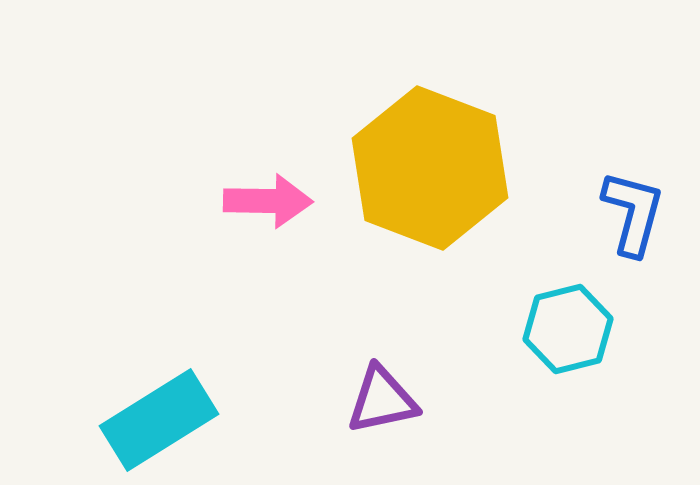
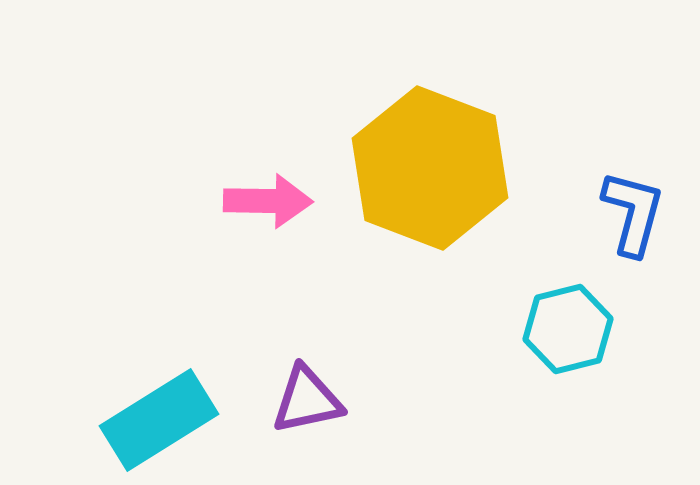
purple triangle: moved 75 px left
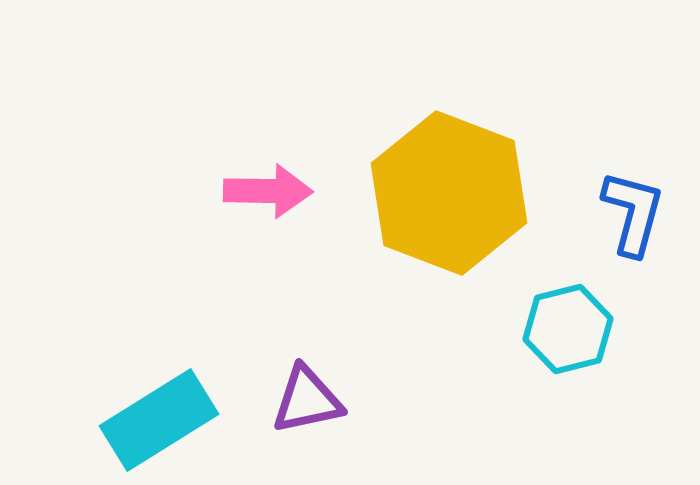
yellow hexagon: moved 19 px right, 25 px down
pink arrow: moved 10 px up
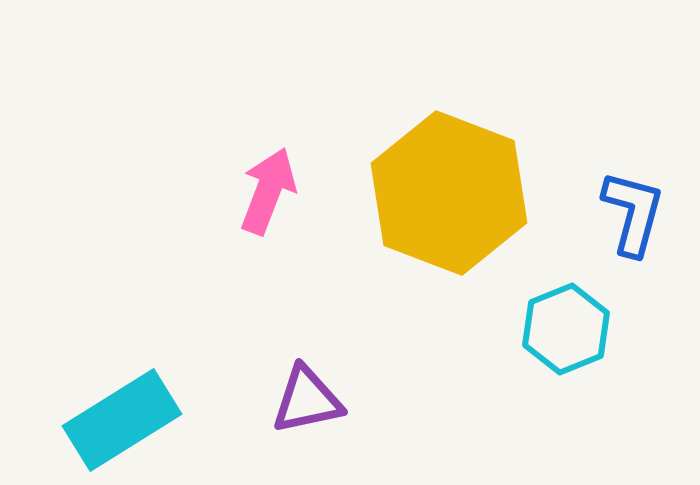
pink arrow: rotated 70 degrees counterclockwise
cyan hexagon: moved 2 px left; rotated 8 degrees counterclockwise
cyan rectangle: moved 37 px left
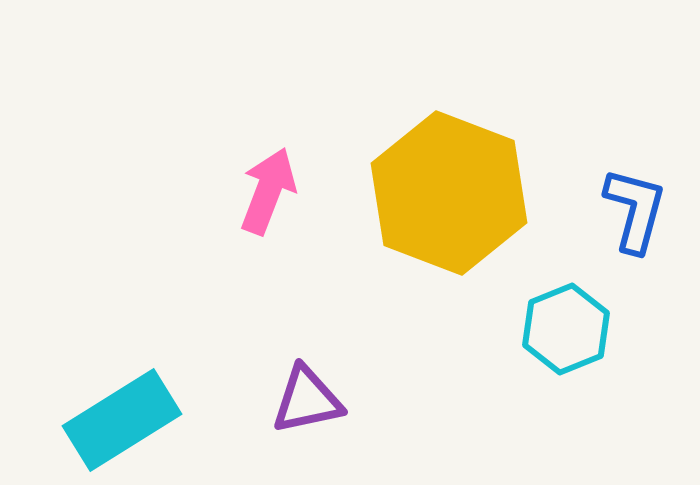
blue L-shape: moved 2 px right, 3 px up
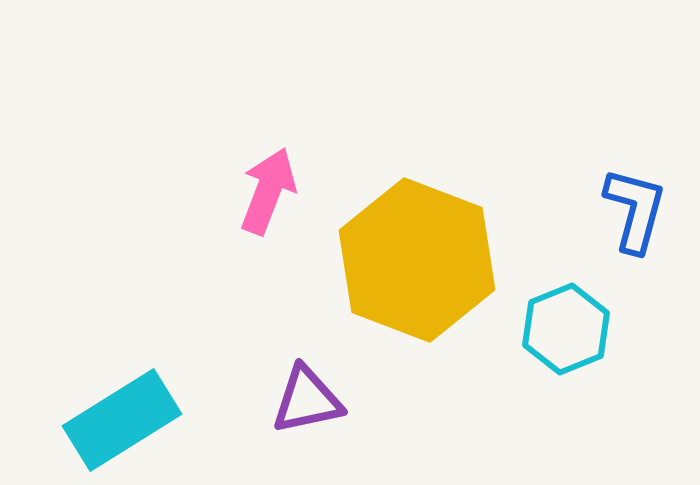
yellow hexagon: moved 32 px left, 67 px down
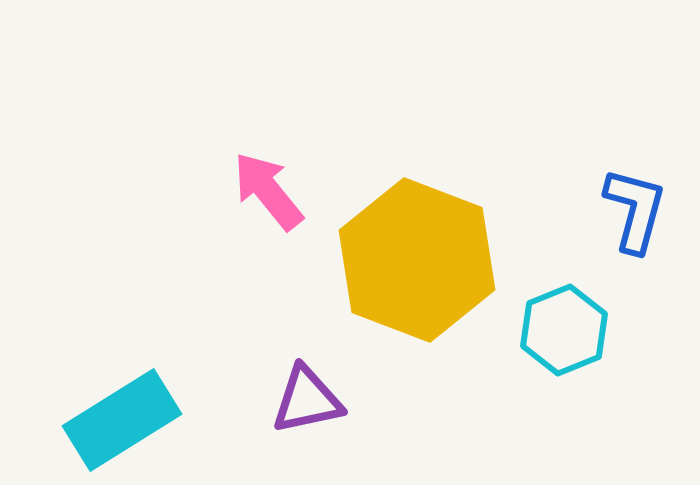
pink arrow: rotated 60 degrees counterclockwise
cyan hexagon: moved 2 px left, 1 px down
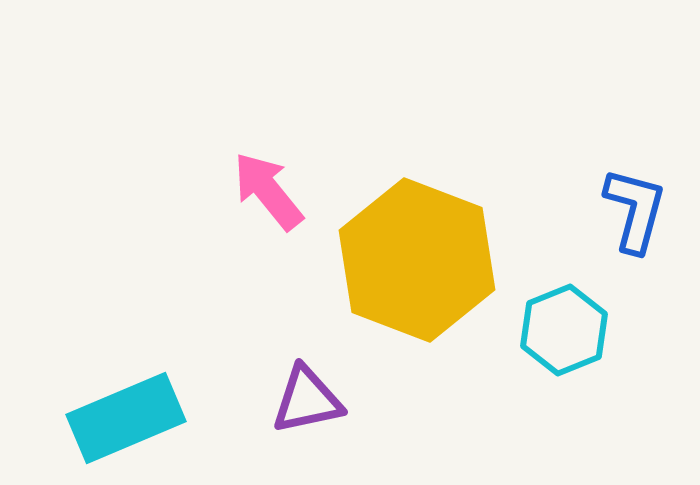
cyan rectangle: moved 4 px right, 2 px up; rotated 9 degrees clockwise
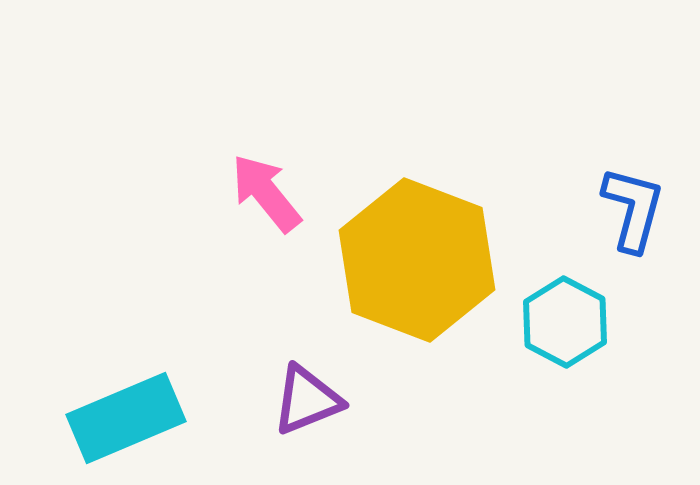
pink arrow: moved 2 px left, 2 px down
blue L-shape: moved 2 px left, 1 px up
cyan hexagon: moved 1 px right, 8 px up; rotated 10 degrees counterclockwise
purple triangle: rotated 10 degrees counterclockwise
